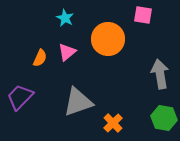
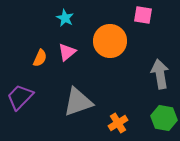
orange circle: moved 2 px right, 2 px down
orange cross: moved 5 px right; rotated 12 degrees clockwise
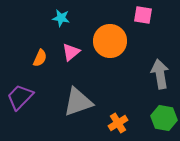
cyan star: moved 4 px left; rotated 18 degrees counterclockwise
pink triangle: moved 4 px right
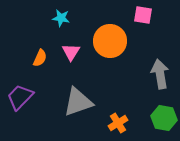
pink triangle: rotated 18 degrees counterclockwise
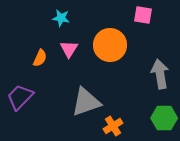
orange circle: moved 4 px down
pink triangle: moved 2 px left, 3 px up
gray triangle: moved 8 px right
green hexagon: rotated 10 degrees counterclockwise
orange cross: moved 5 px left, 3 px down
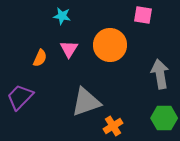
cyan star: moved 1 px right, 2 px up
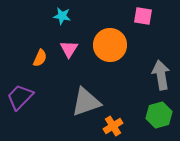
pink square: moved 1 px down
gray arrow: moved 1 px right, 1 px down
green hexagon: moved 5 px left, 3 px up; rotated 15 degrees counterclockwise
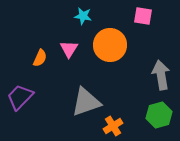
cyan star: moved 21 px right
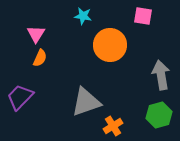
pink triangle: moved 33 px left, 15 px up
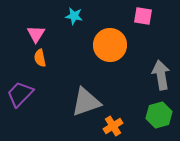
cyan star: moved 9 px left
orange semicircle: rotated 144 degrees clockwise
purple trapezoid: moved 3 px up
